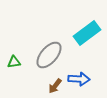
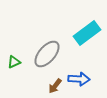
gray ellipse: moved 2 px left, 1 px up
green triangle: rotated 16 degrees counterclockwise
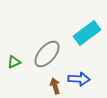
brown arrow: rotated 126 degrees clockwise
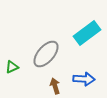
gray ellipse: moved 1 px left
green triangle: moved 2 px left, 5 px down
blue arrow: moved 5 px right
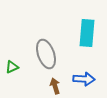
cyan rectangle: rotated 48 degrees counterclockwise
gray ellipse: rotated 60 degrees counterclockwise
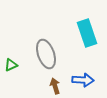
cyan rectangle: rotated 24 degrees counterclockwise
green triangle: moved 1 px left, 2 px up
blue arrow: moved 1 px left, 1 px down
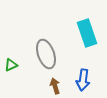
blue arrow: rotated 95 degrees clockwise
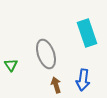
green triangle: rotated 40 degrees counterclockwise
brown arrow: moved 1 px right, 1 px up
